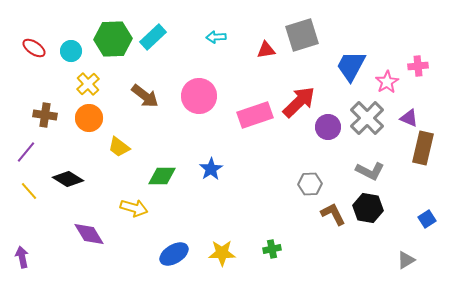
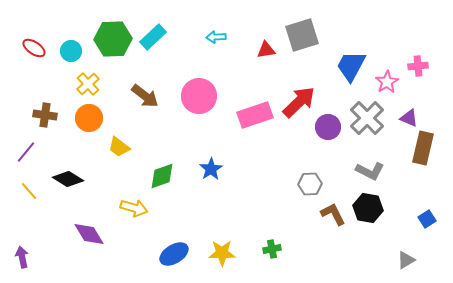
green diamond: rotated 20 degrees counterclockwise
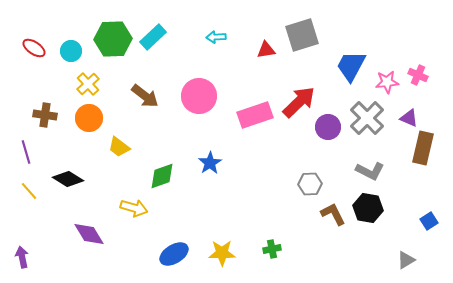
pink cross: moved 9 px down; rotated 30 degrees clockwise
pink star: rotated 25 degrees clockwise
purple line: rotated 55 degrees counterclockwise
blue star: moved 1 px left, 6 px up
blue square: moved 2 px right, 2 px down
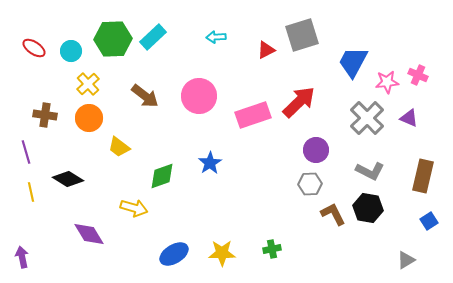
red triangle: rotated 18 degrees counterclockwise
blue trapezoid: moved 2 px right, 4 px up
pink rectangle: moved 2 px left
purple circle: moved 12 px left, 23 px down
brown rectangle: moved 28 px down
yellow line: moved 2 px right, 1 px down; rotated 30 degrees clockwise
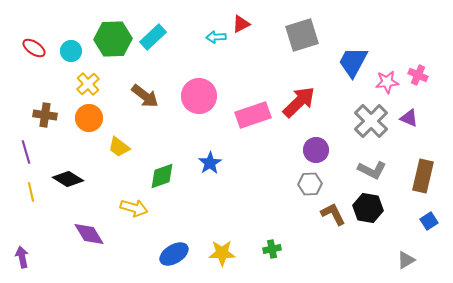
red triangle: moved 25 px left, 26 px up
gray cross: moved 4 px right, 3 px down
gray L-shape: moved 2 px right, 1 px up
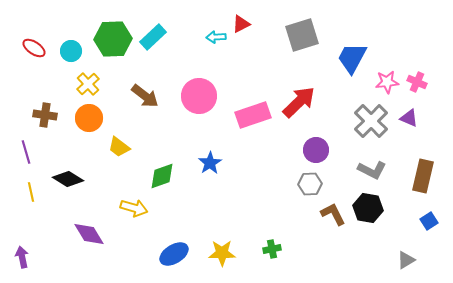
blue trapezoid: moved 1 px left, 4 px up
pink cross: moved 1 px left, 7 px down
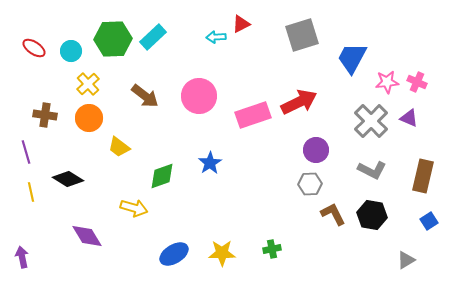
red arrow: rotated 18 degrees clockwise
black hexagon: moved 4 px right, 7 px down
purple diamond: moved 2 px left, 2 px down
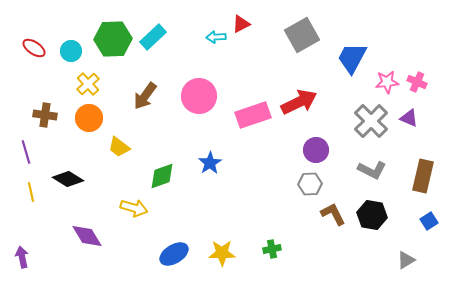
gray square: rotated 12 degrees counterclockwise
brown arrow: rotated 88 degrees clockwise
